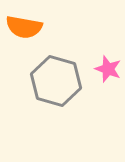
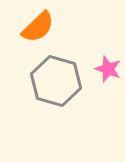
orange semicircle: moved 14 px right; rotated 54 degrees counterclockwise
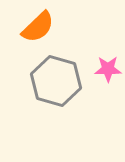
pink star: rotated 20 degrees counterclockwise
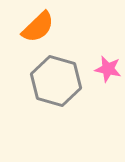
pink star: rotated 12 degrees clockwise
